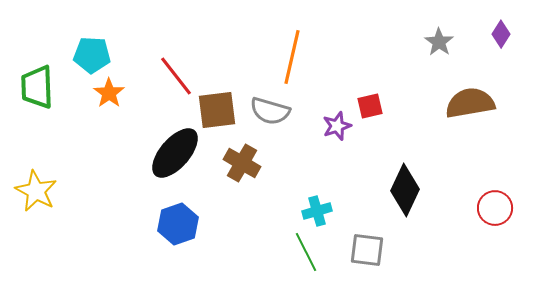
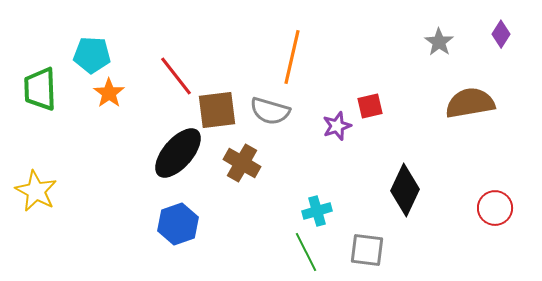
green trapezoid: moved 3 px right, 2 px down
black ellipse: moved 3 px right
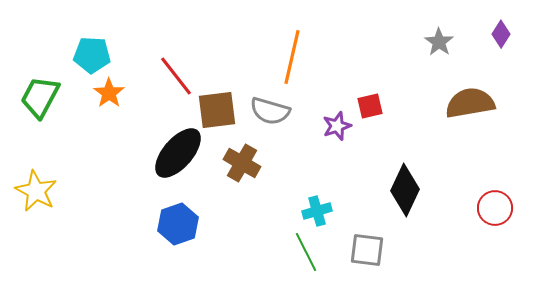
green trapezoid: moved 8 px down; rotated 30 degrees clockwise
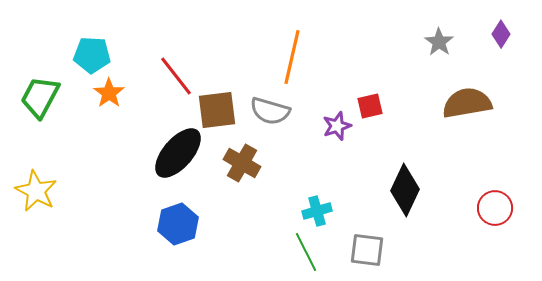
brown semicircle: moved 3 px left
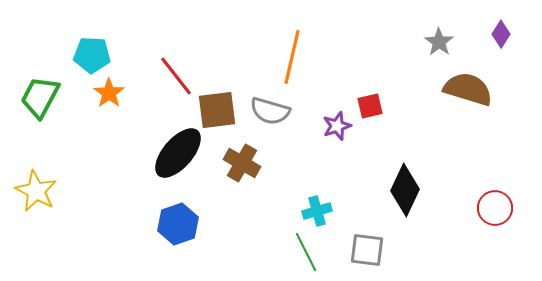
brown semicircle: moved 1 px right, 14 px up; rotated 27 degrees clockwise
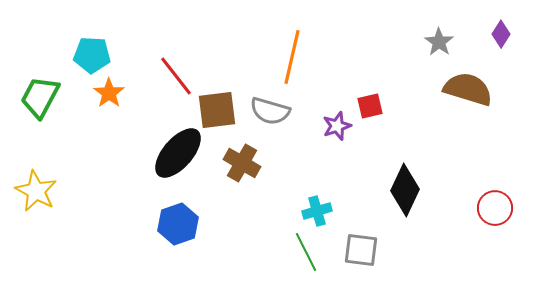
gray square: moved 6 px left
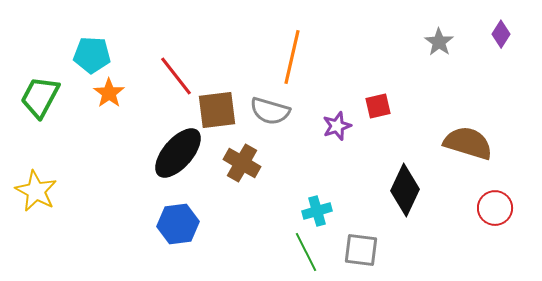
brown semicircle: moved 54 px down
red square: moved 8 px right
blue hexagon: rotated 12 degrees clockwise
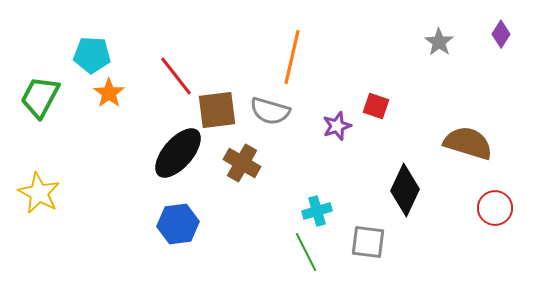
red square: moved 2 px left; rotated 32 degrees clockwise
yellow star: moved 3 px right, 2 px down
gray square: moved 7 px right, 8 px up
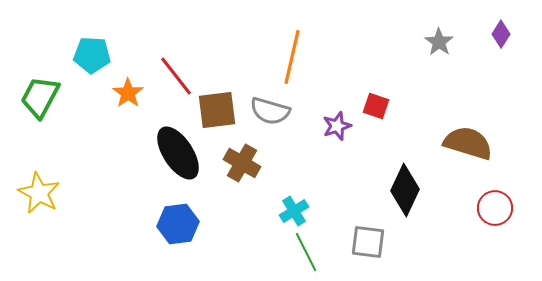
orange star: moved 19 px right
black ellipse: rotated 74 degrees counterclockwise
cyan cross: moved 23 px left; rotated 16 degrees counterclockwise
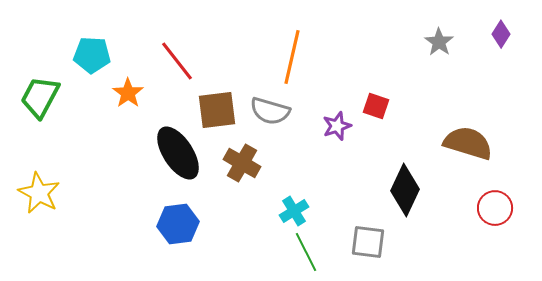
red line: moved 1 px right, 15 px up
